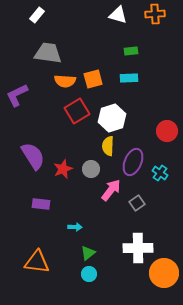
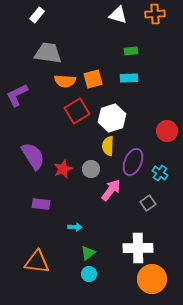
gray square: moved 11 px right
orange circle: moved 12 px left, 6 px down
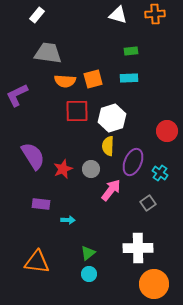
red square: rotated 30 degrees clockwise
cyan arrow: moved 7 px left, 7 px up
orange circle: moved 2 px right, 5 px down
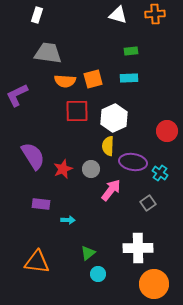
white rectangle: rotated 21 degrees counterclockwise
white hexagon: moved 2 px right; rotated 8 degrees counterclockwise
purple ellipse: rotated 76 degrees clockwise
cyan circle: moved 9 px right
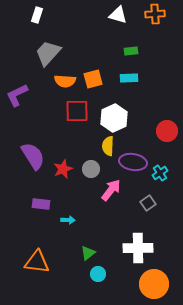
gray trapezoid: rotated 56 degrees counterclockwise
cyan cross: rotated 21 degrees clockwise
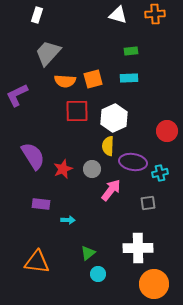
gray circle: moved 1 px right
cyan cross: rotated 21 degrees clockwise
gray square: rotated 28 degrees clockwise
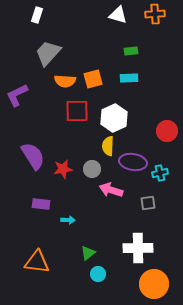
red star: rotated 12 degrees clockwise
pink arrow: rotated 110 degrees counterclockwise
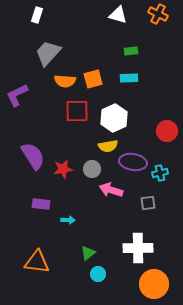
orange cross: moved 3 px right; rotated 30 degrees clockwise
yellow semicircle: rotated 102 degrees counterclockwise
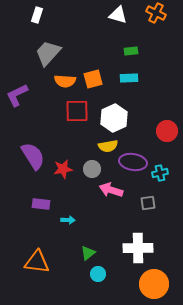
orange cross: moved 2 px left, 1 px up
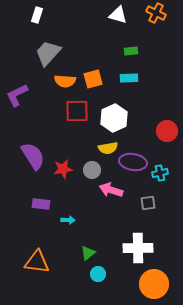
yellow semicircle: moved 2 px down
gray circle: moved 1 px down
